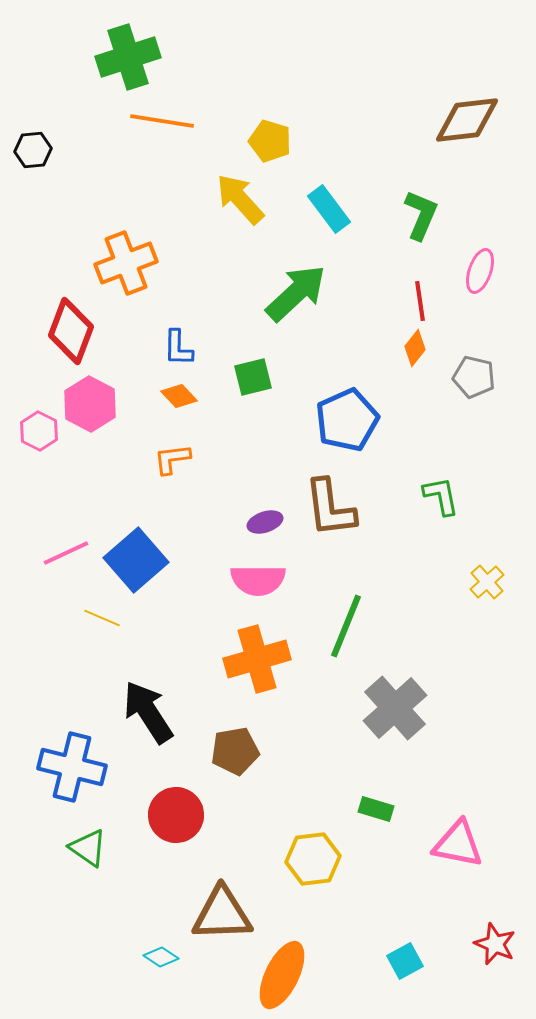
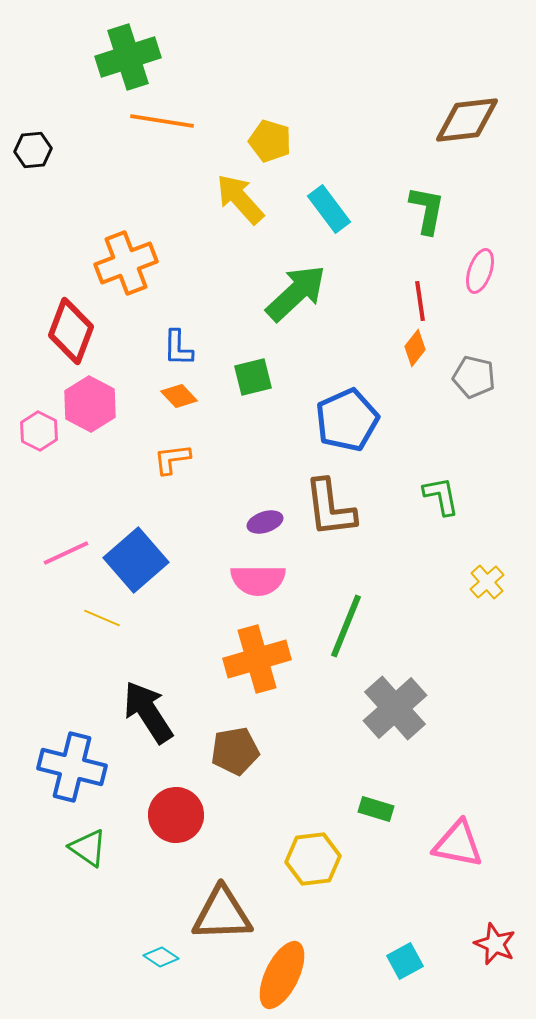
green L-shape at (421, 215): moved 6 px right, 5 px up; rotated 12 degrees counterclockwise
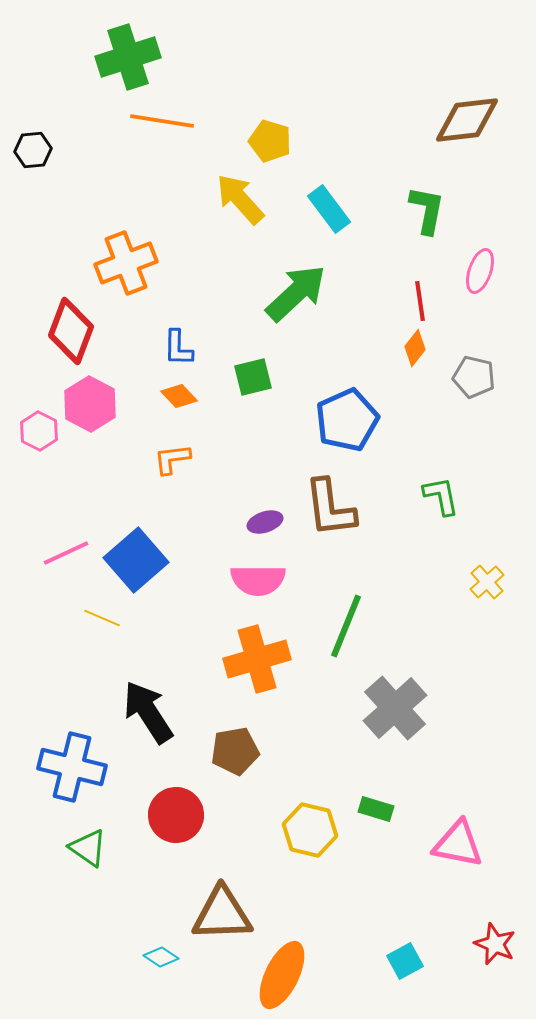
yellow hexagon at (313, 859): moved 3 px left, 29 px up; rotated 20 degrees clockwise
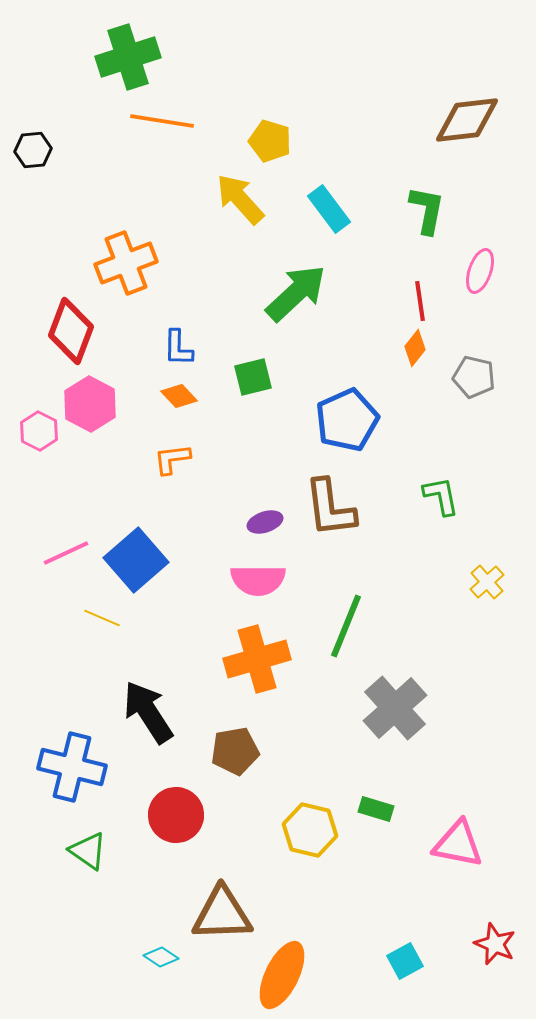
green triangle at (88, 848): moved 3 px down
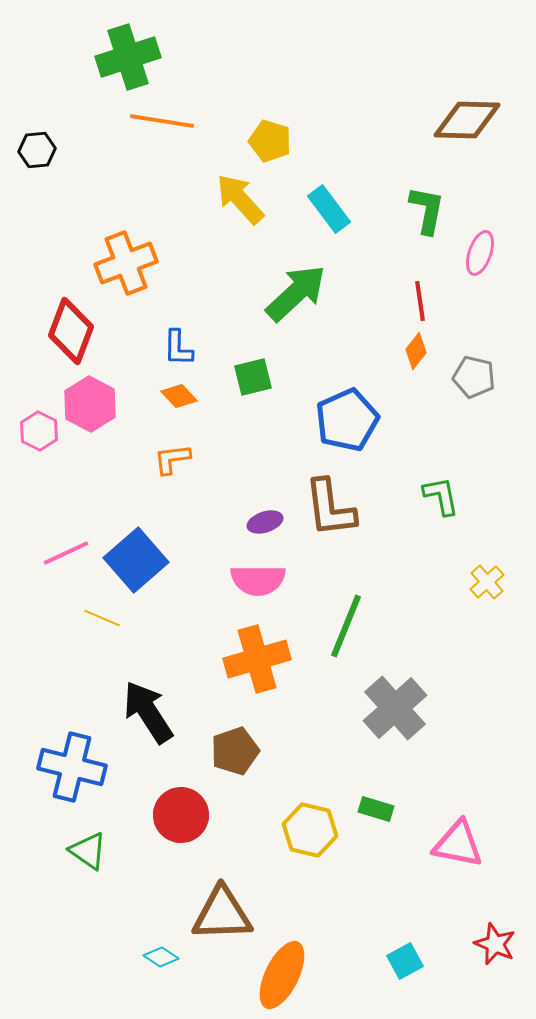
brown diamond at (467, 120): rotated 8 degrees clockwise
black hexagon at (33, 150): moved 4 px right
pink ellipse at (480, 271): moved 18 px up
orange diamond at (415, 348): moved 1 px right, 3 px down
brown pentagon at (235, 751): rotated 9 degrees counterclockwise
red circle at (176, 815): moved 5 px right
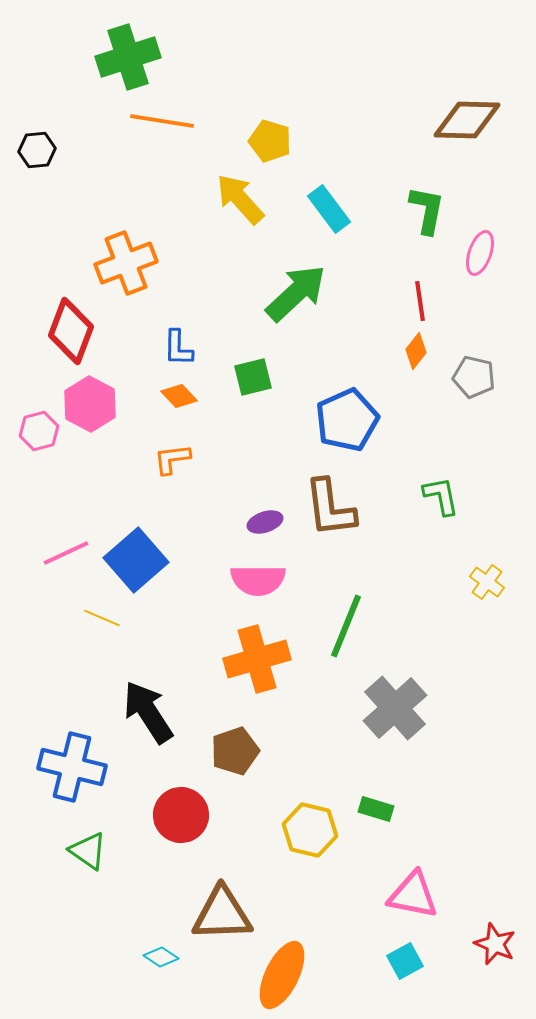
pink hexagon at (39, 431): rotated 18 degrees clockwise
yellow cross at (487, 582): rotated 12 degrees counterclockwise
pink triangle at (458, 844): moved 45 px left, 51 px down
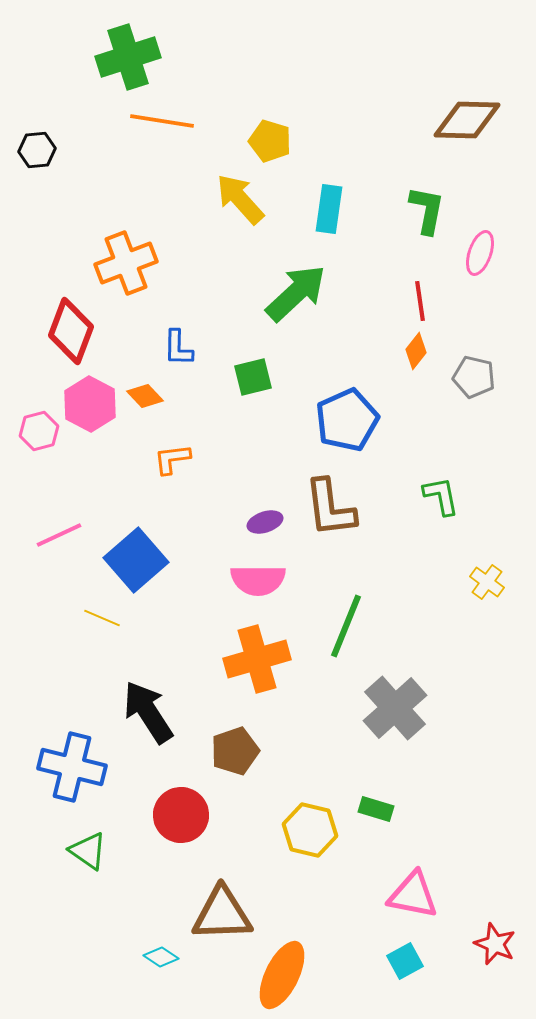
cyan rectangle at (329, 209): rotated 45 degrees clockwise
orange diamond at (179, 396): moved 34 px left
pink line at (66, 553): moved 7 px left, 18 px up
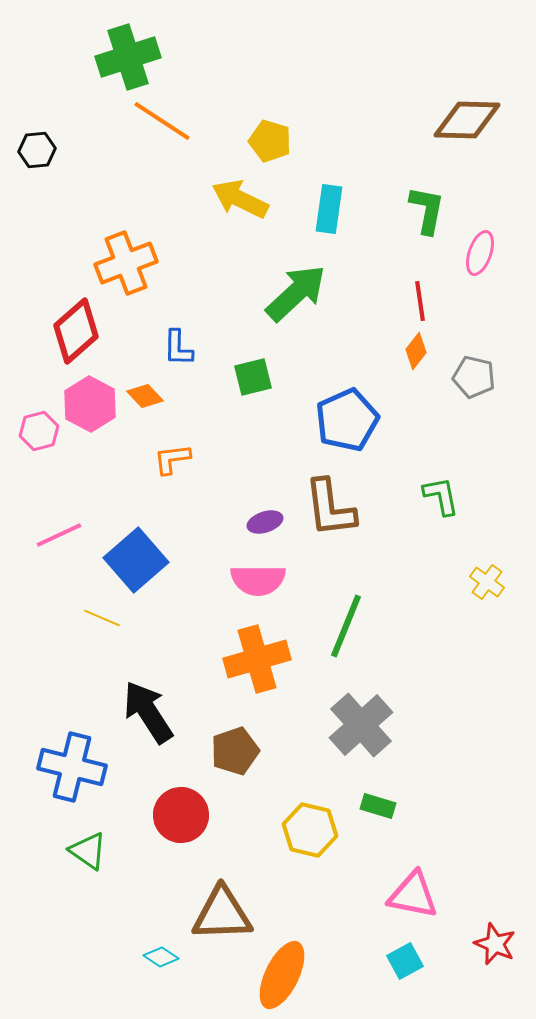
orange line at (162, 121): rotated 24 degrees clockwise
yellow arrow at (240, 199): rotated 22 degrees counterclockwise
red diamond at (71, 331): moved 5 px right; rotated 28 degrees clockwise
gray cross at (395, 708): moved 34 px left, 17 px down
green rectangle at (376, 809): moved 2 px right, 3 px up
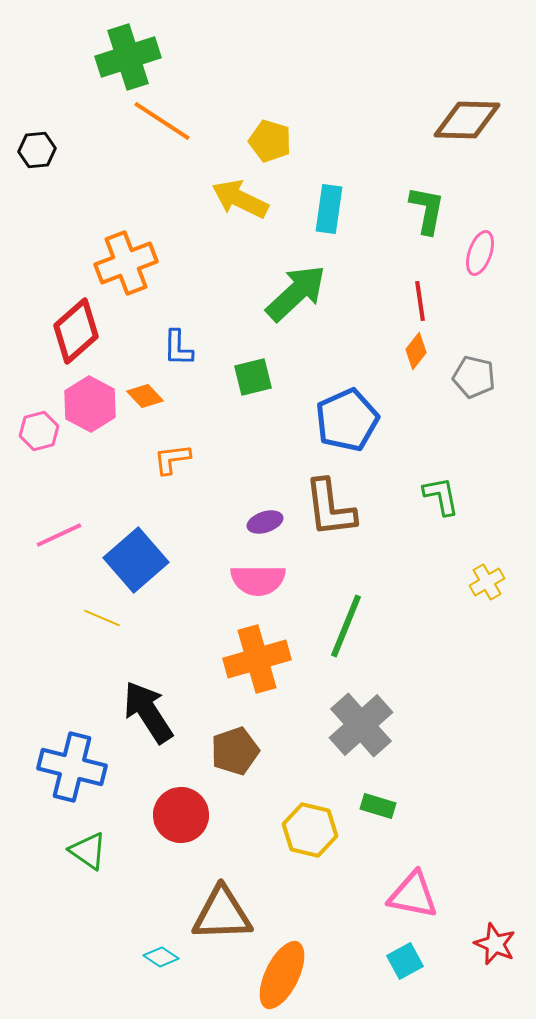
yellow cross at (487, 582): rotated 24 degrees clockwise
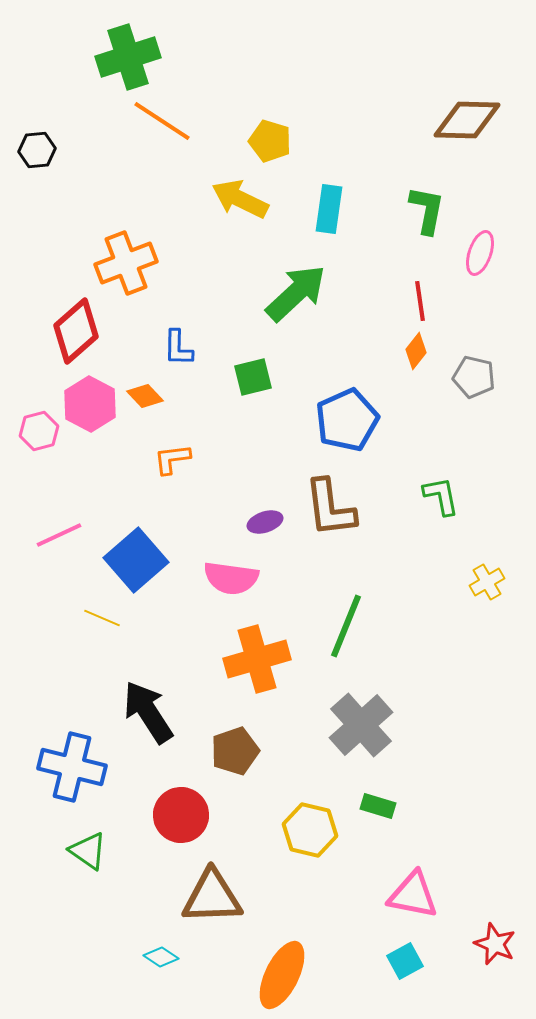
pink semicircle at (258, 580): moved 27 px left, 2 px up; rotated 8 degrees clockwise
brown triangle at (222, 914): moved 10 px left, 17 px up
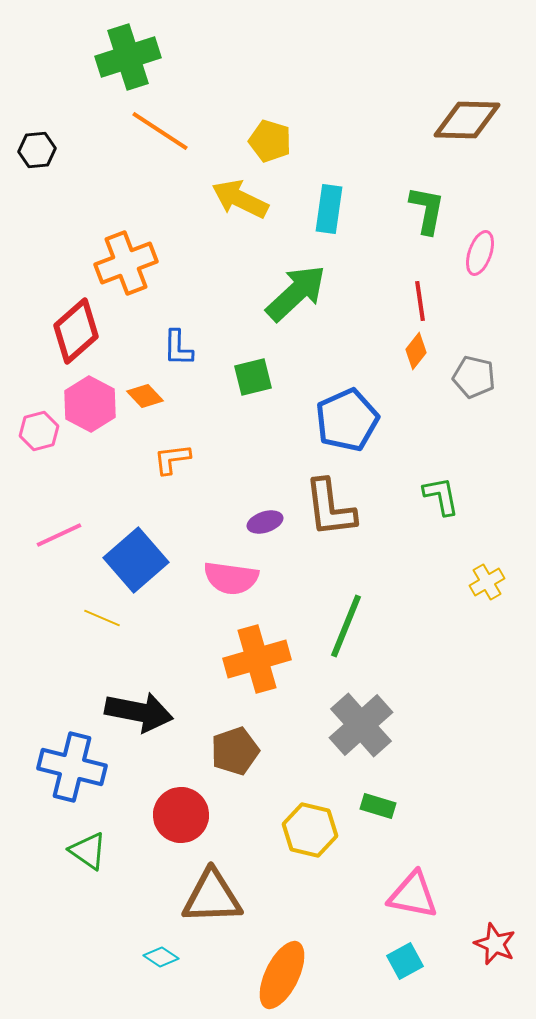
orange line at (162, 121): moved 2 px left, 10 px down
black arrow at (148, 712): moved 9 px left; rotated 134 degrees clockwise
